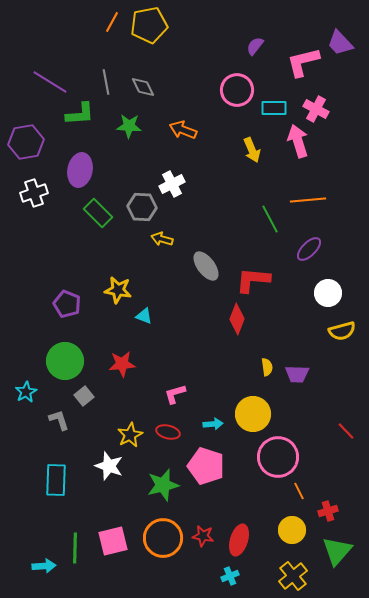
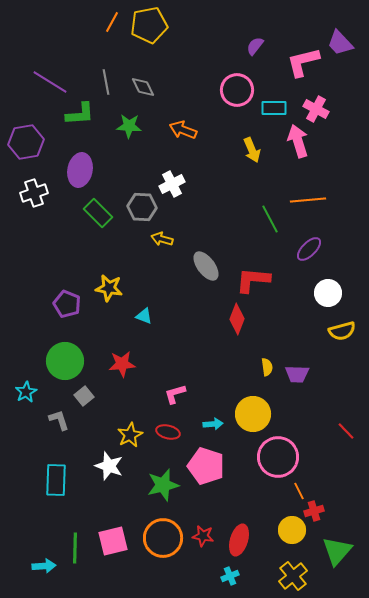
yellow star at (118, 290): moved 9 px left, 2 px up
red cross at (328, 511): moved 14 px left
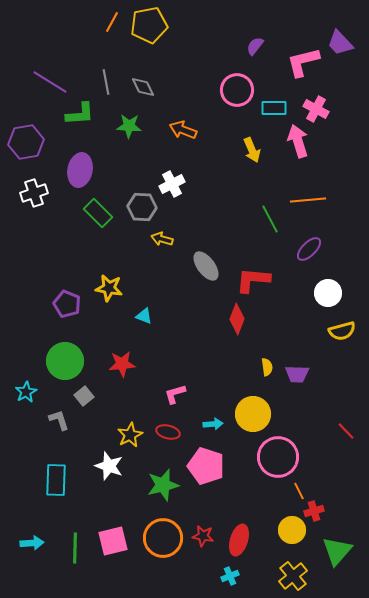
cyan arrow at (44, 566): moved 12 px left, 23 px up
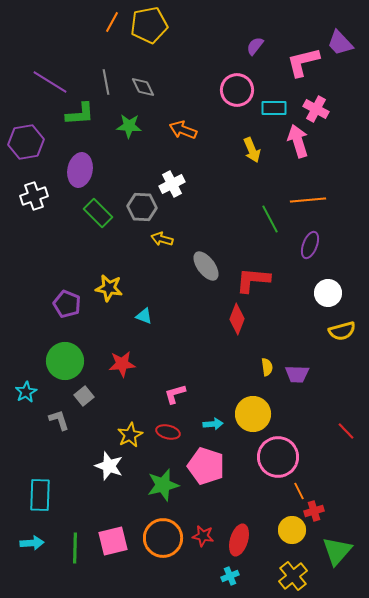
white cross at (34, 193): moved 3 px down
purple ellipse at (309, 249): moved 1 px right, 4 px up; rotated 24 degrees counterclockwise
cyan rectangle at (56, 480): moved 16 px left, 15 px down
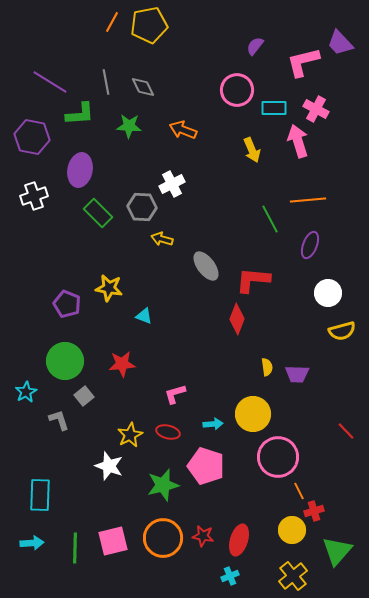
purple hexagon at (26, 142): moved 6 px right, 5 px up; rotated 20 degrees clockwise
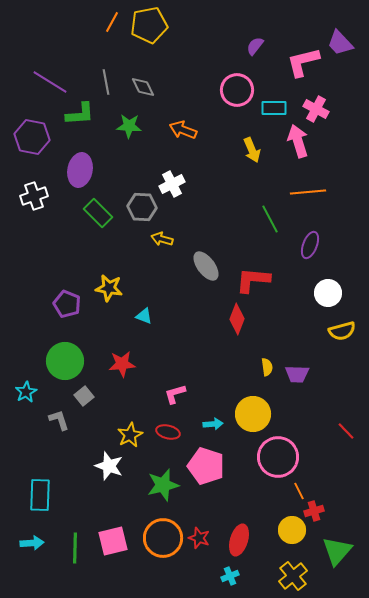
orange line at (308, 200): moved 8 px up
red star at (203, 536): moved 4 px left, 2 px down; rotated 10 degrees clockwise
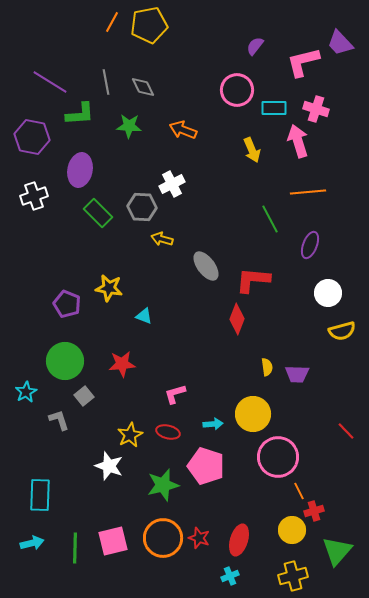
pink cross at (316, 109): rotated 10 degrees counterclockwise
cyan arrow at (32, 543): rotated 10 degrees counterclockwise
yellow cross at (293, 576): rotated 24 degrees clockwise
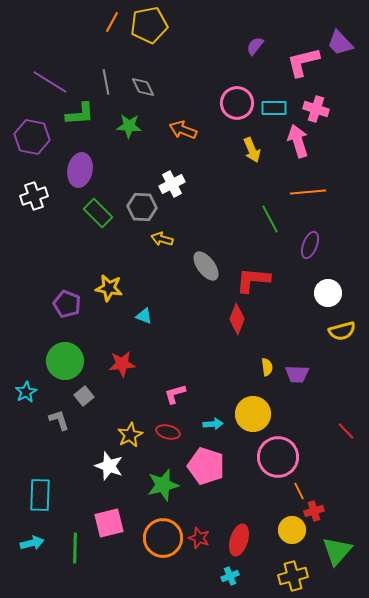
pink circle at (237, 90): moved 13 px down
pink square at (113, 541): moved 4 px left, 18 px up
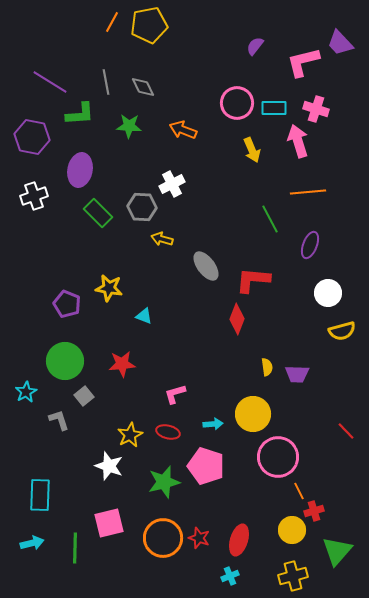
green star at (163, 485): moved 1 px right, 3 px up
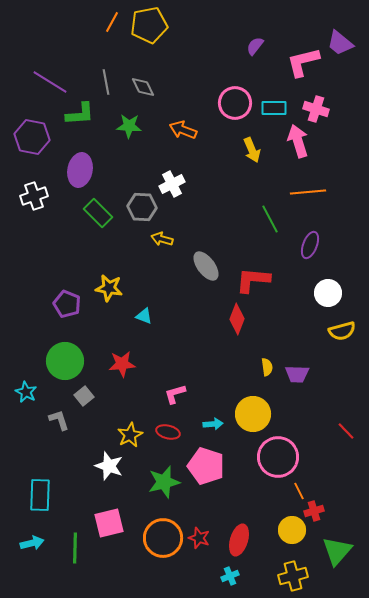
purple trapezoid at (340, 43): rotated 8 degrees counterclockwise
pink circle at (237, 103): moved 2 px left
cyan star at (26, 392): rotated 15 degrees counterclockwise
